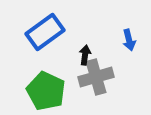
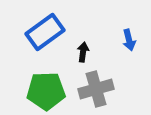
black arrow: moved 2 px left, 3 px up
gray cross: moved 12 px down
green pentagon: rotated 27 degrees counterclockwise
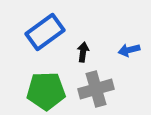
blue arrow: moved 10 px down; rotated 90 degrees clockwise
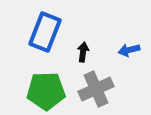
blue rectangle: rotated 33 degrees counterclockwise
gray cross: rotated 8 degrees counterclockwise
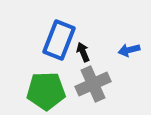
blue rectangle: moved 14 px right, 8 px down
black arrow: rotated 30 degrees counterclockwise
gray cross: moved 3 px left, 5 px up
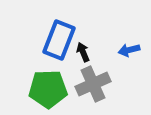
green pentagon: moved 2 px right, 2 px up
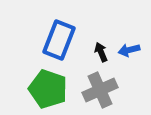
black arrow: moved 18 px right
gray cross: moved 7 px right, 6 px down
green pentagon: rotated 21 degrees clockwise
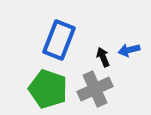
black arrow: moved 2 px right, 5 px down
gray cross: moved 5 px left, 1 px up
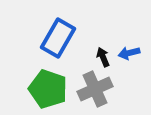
blue rectangle: moved 1 px left, 2 px up; rotated 9 degrees clockwise
blue arrow: moved 3 px down
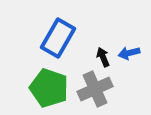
green pentagon: moved 1 px right, 1 px up
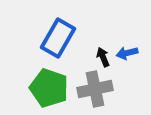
blue arrow: moved 2 px left
gray cross: rotated 12 degrees clockwise
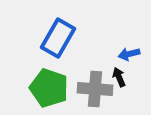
blue arrow: moved 2 px right, 1 px down
black arrow: moved 16 px right, 20 px down
gray cross: rotated 16 degrees clockwise
